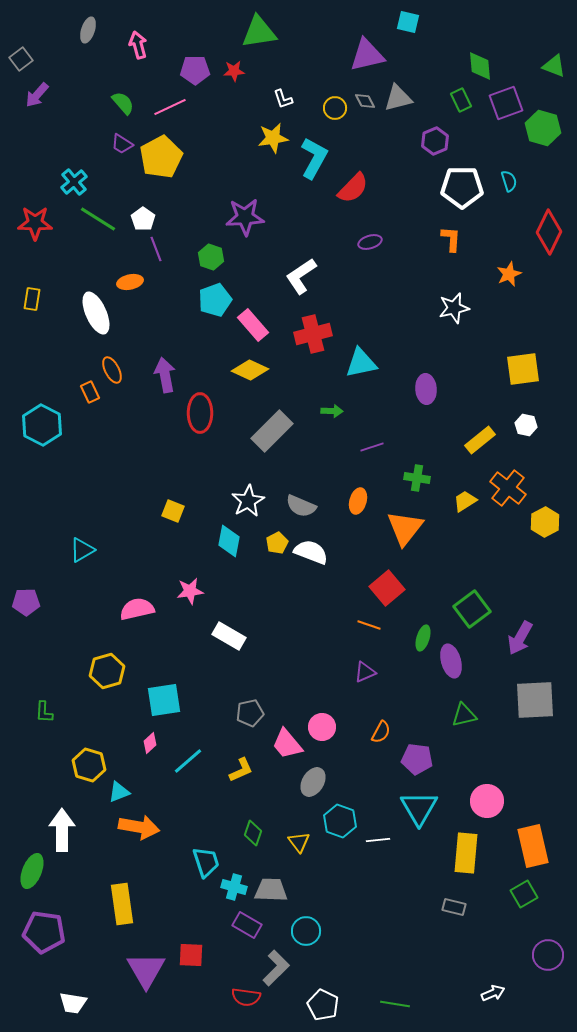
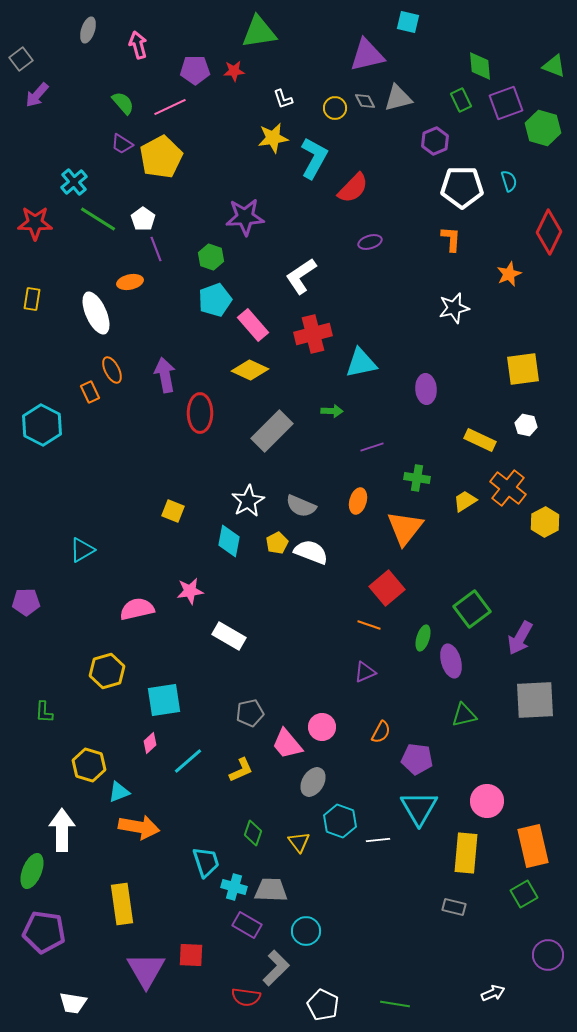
yellow rectangle at (480, 440): rotated 64 degrees clockwise
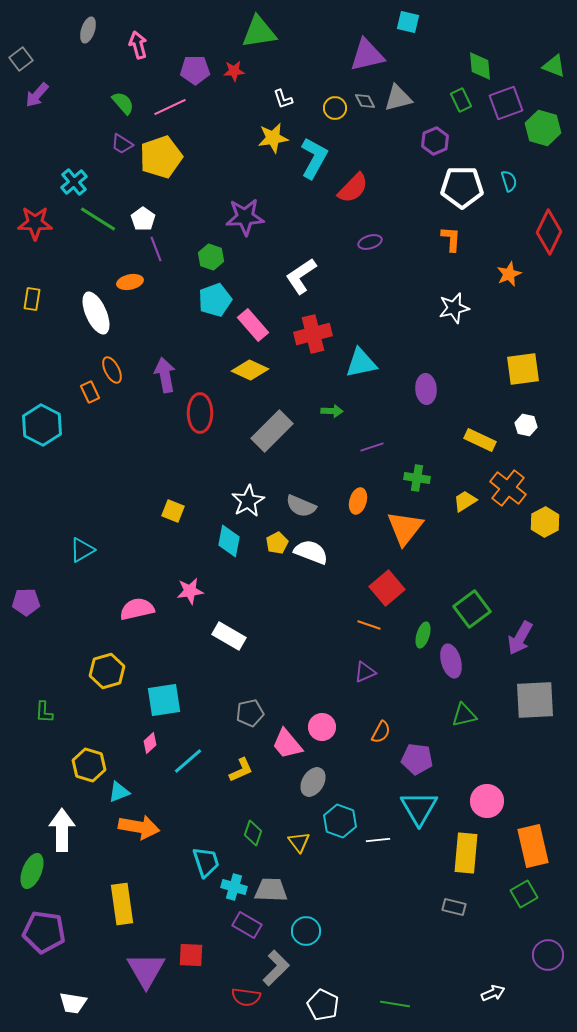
yellow pentagon at (161, 157): rotated 9 degrees clockwise
green ellipse at (423, 638): moved 3 px up
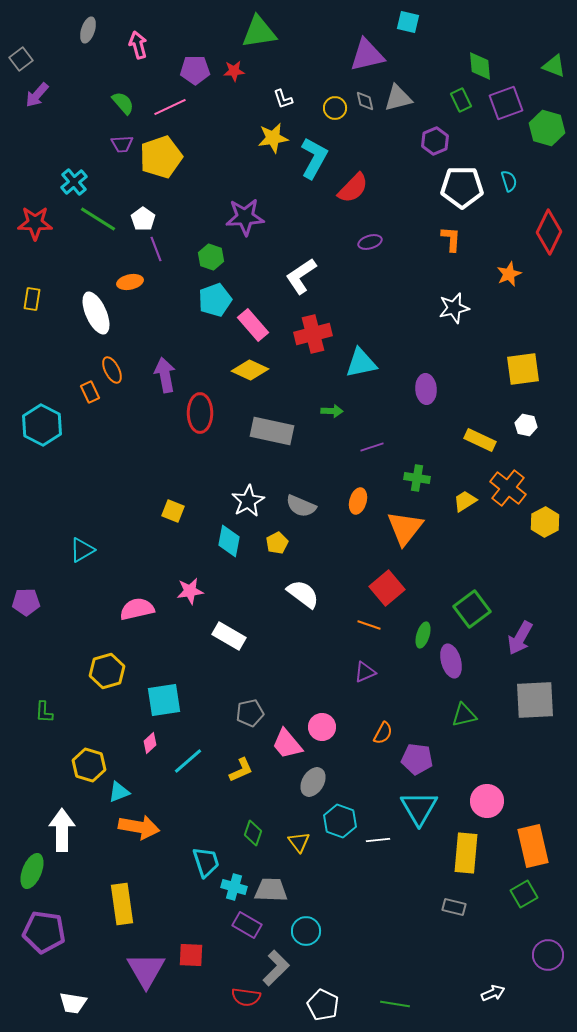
gray diamond at (365, 101): rotated 15 degrees clockwise
green hexagon at (543, 128): moved 4 px right
purple trapezoid at (122, 144): rotated 35 degrees counterclockwise
gray rectangle at (272, 431): rotated 57 degrees clockwise
white semicircle at (311, 552): moved 8 px left, 42 px down; rotated 16 degrees clockwise
orange semicircle at (381, 732): moved 2 px right, 1 px down
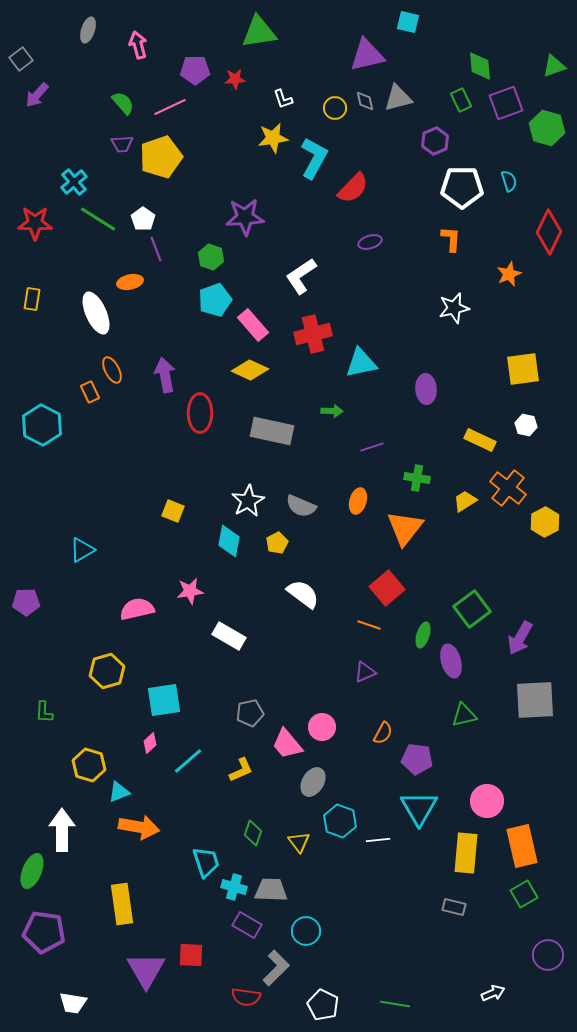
green triangle at (554, 66): rotated 40 degrees counterclockwise
red star at (234, 71): moved 1 px right, 8 px down
orange rectangle at (533, 846): moved 11 px left
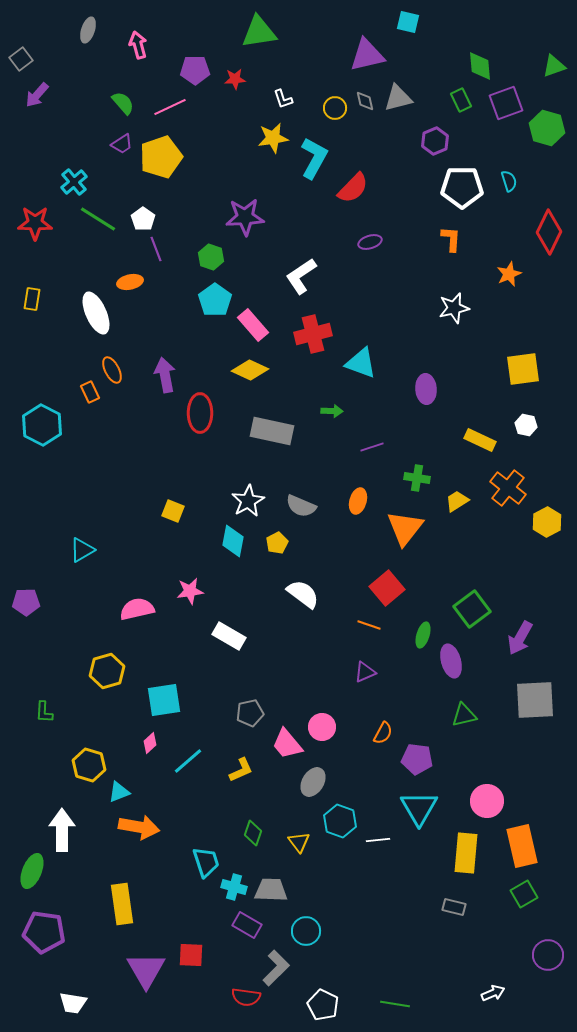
purple trapezoid at (122, 144): rotated 30 degrees counterclockwise
cyan pentagon at (215, 300): rotated 16 degrees counterclockwise
cyan triangle at (361, 363): rotated 32 degrees clockwise
yellow trapezoid at (465, 501): moved 8 px left
yellow hexagon at (545, 522): moved 2 px right
cyan diamond at (229, 541): moved 4 px right
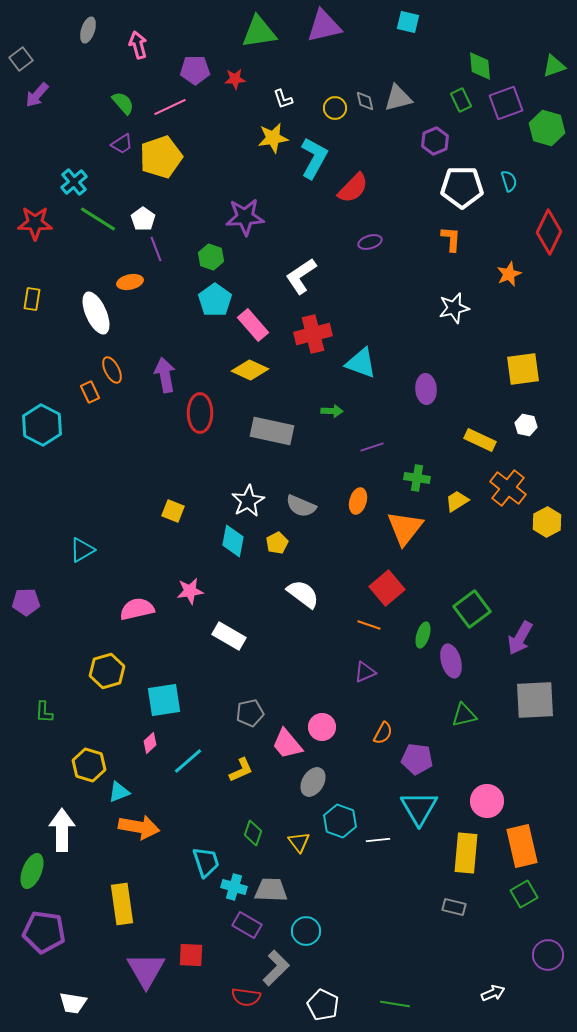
purple triangle at (367, 55): moved 43 px left, 29 px up
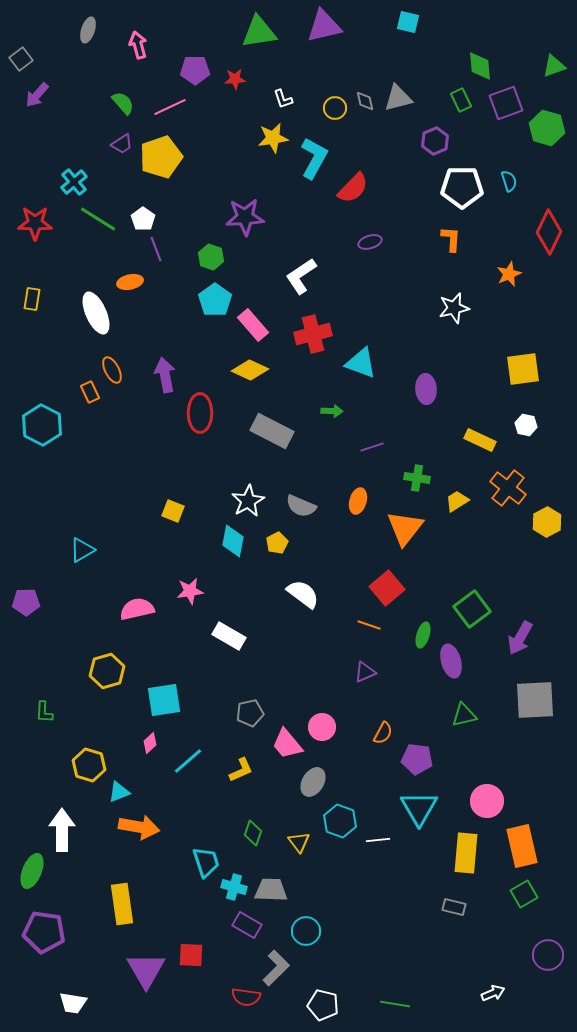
gray rectangle at (272, 431): rotated 15 degrees clockwise
white pentagon at (323, 1005): rotated 12 degrees counterclockwise
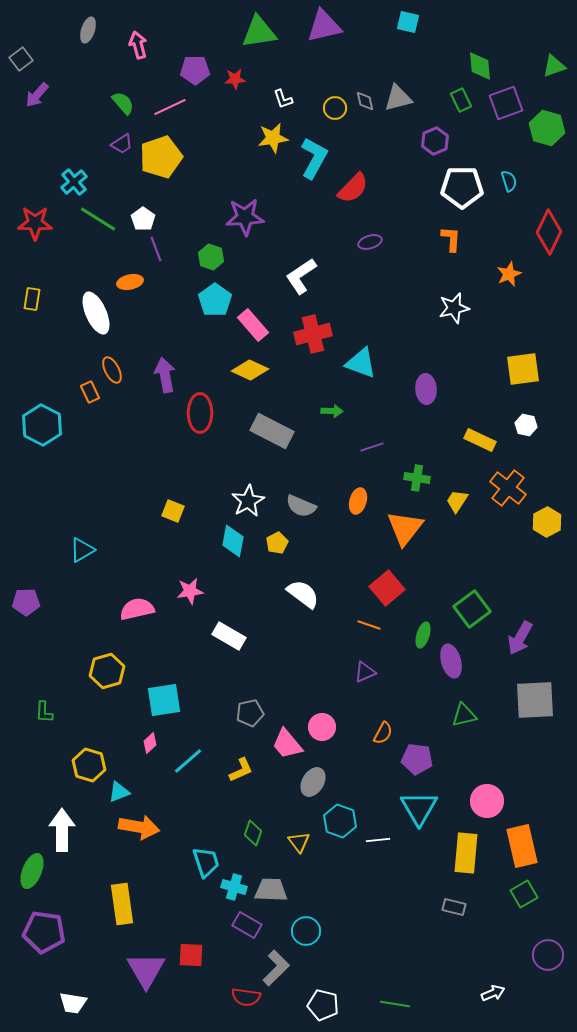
yellow trapezoid at (457, 501): rotated 25 degrees counterclockwise
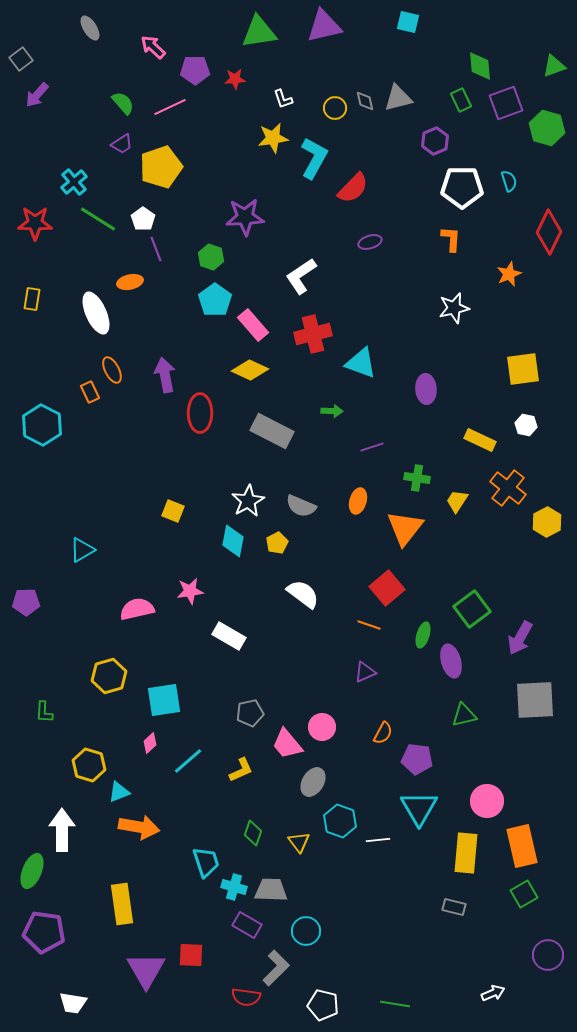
gray ellipse at (88, 30): moved 2 px right, 2 px up; rotated 50 degrees counterclockwise
pink arrow at (138, 45): moved 15 px right, 2 px down; rotated 32 degrees counterclockwise
yellow pentagon at (161, 157): moved 10 px down
yellow hexagon at (107, 671): moved 2 px right, 5 px down
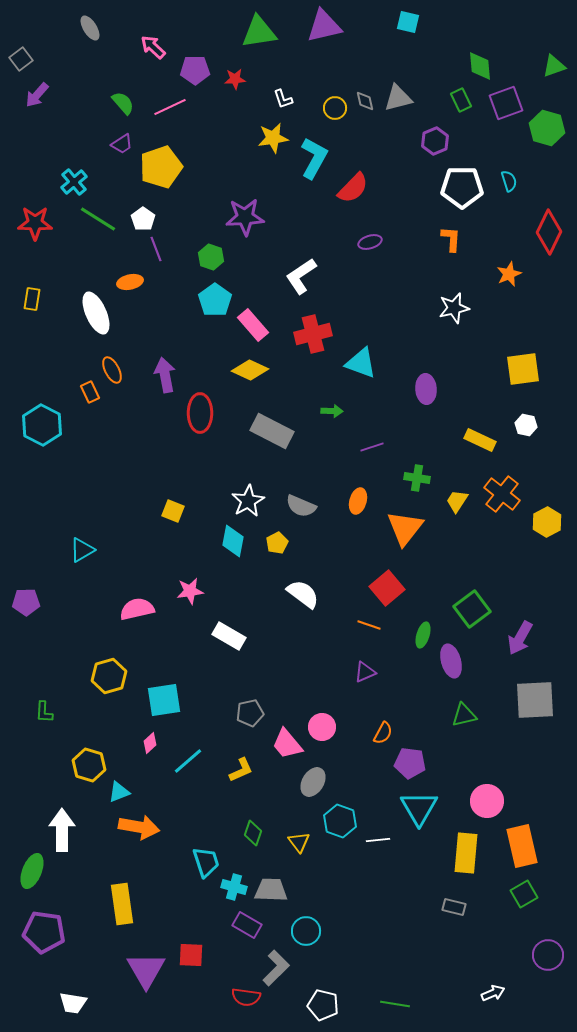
orange cross at (508, 488): moved 6 px left, 6 px down
purple pentagon at (417, 759): moved 7 px left, 4 px down
